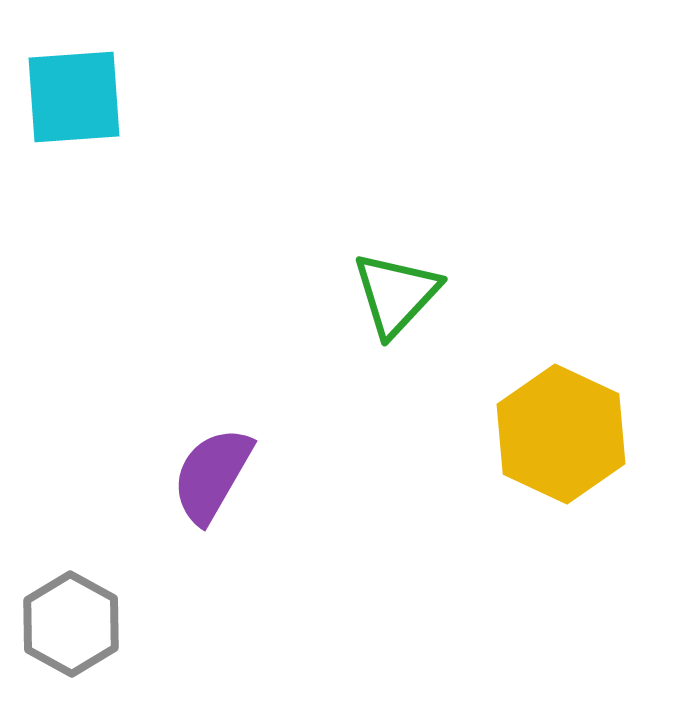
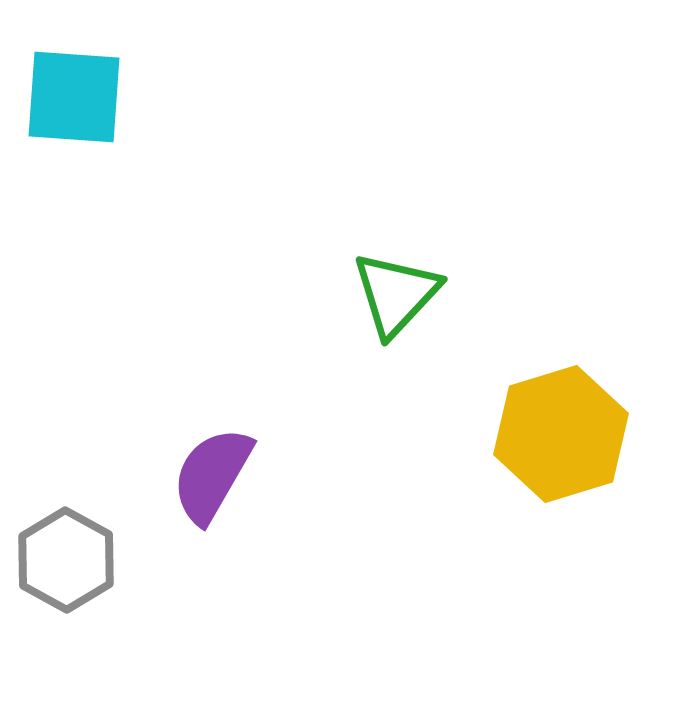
cyan square: rotated 8 degrees clockwise
yellow hexagon: rotated 18 degrees clockwise
gray hexagon: moved 5 px left, 64 px up
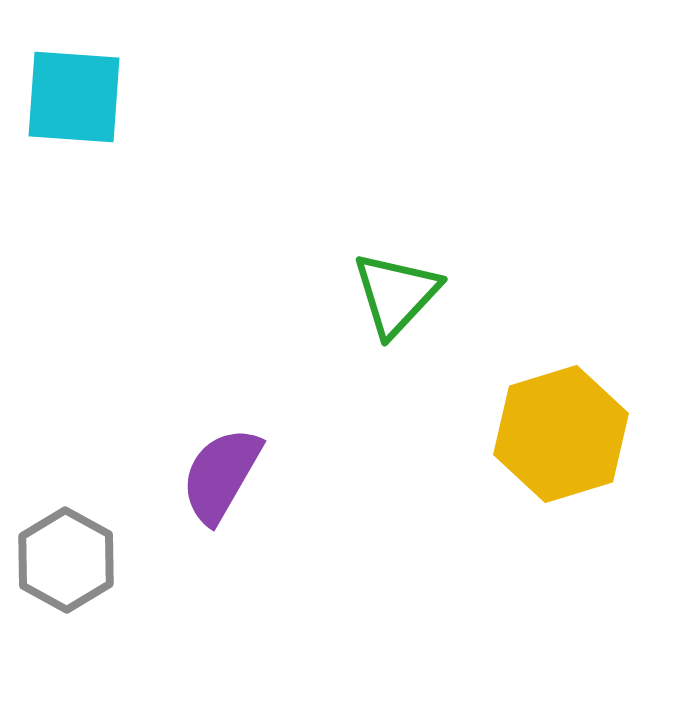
purple semicircle: moved 9 px right
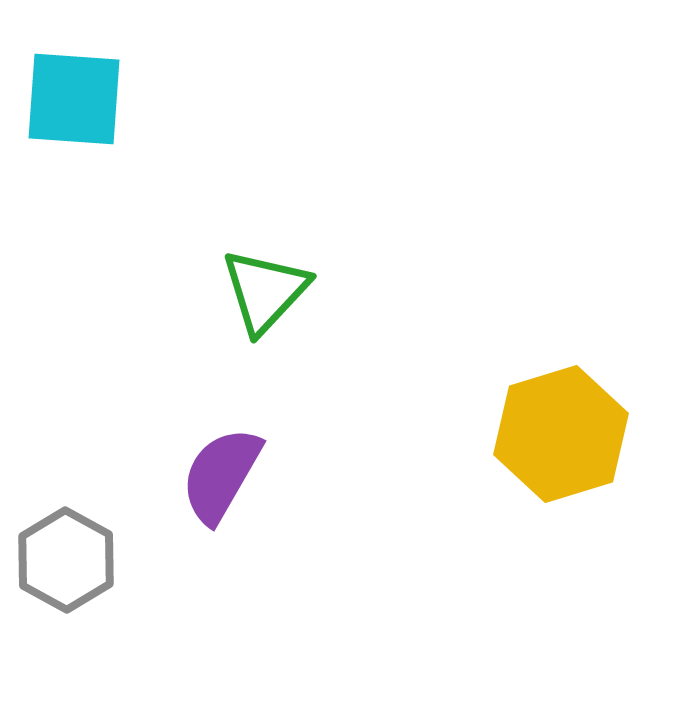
cyan square: moved 2 px down
green triangle: moved 131 px left, 3 px up
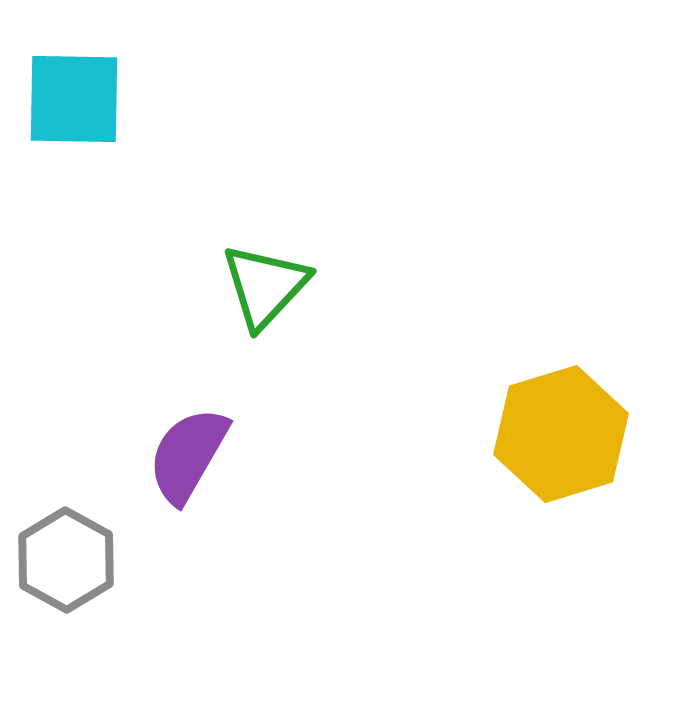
cyan square: rotated 3 degrees counterclockwise
green triangle: moved 5 px up
purple semicircle: moved 33 px left, 20 px up
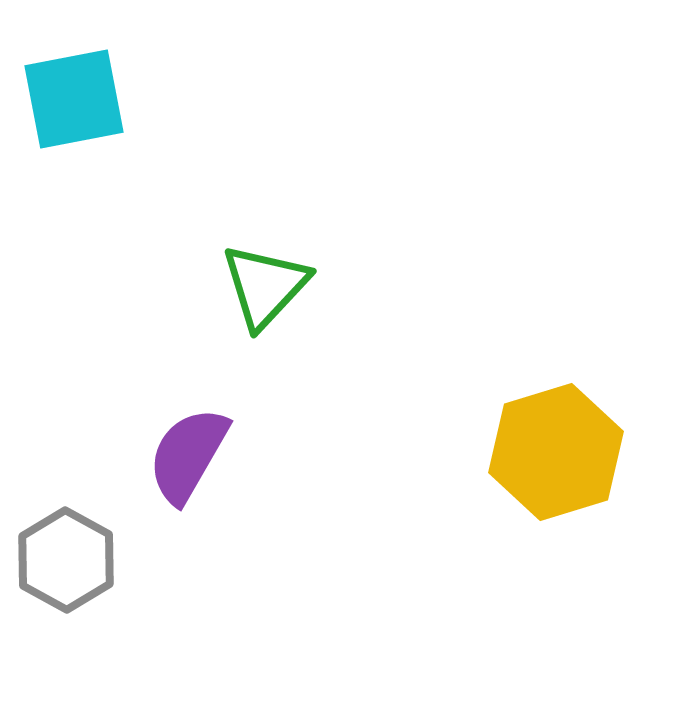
cyan square: rotated 12 degrees counterclockwise
yellow hexagon: moved 5 px left, 18 px down
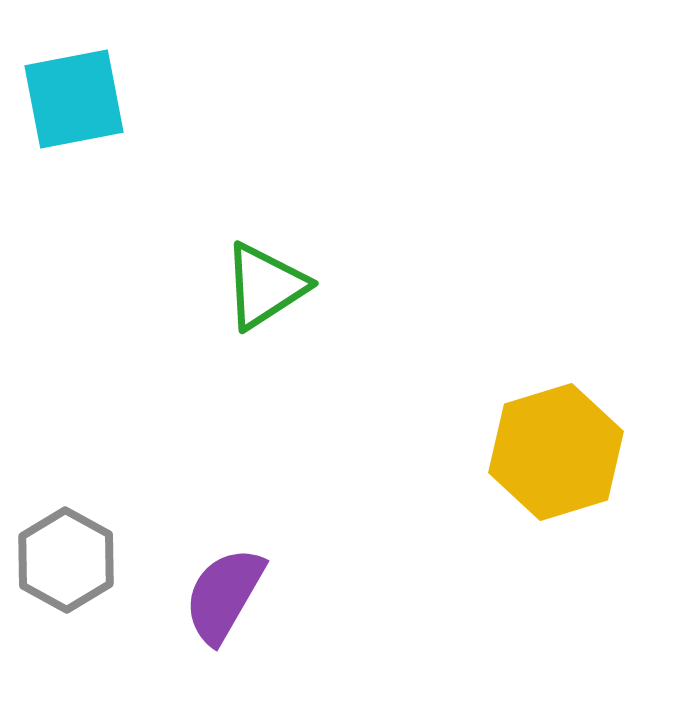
green triangle: rotated 14 degrees clockwise
purple semicircle: moved 36 px right, 140 px down
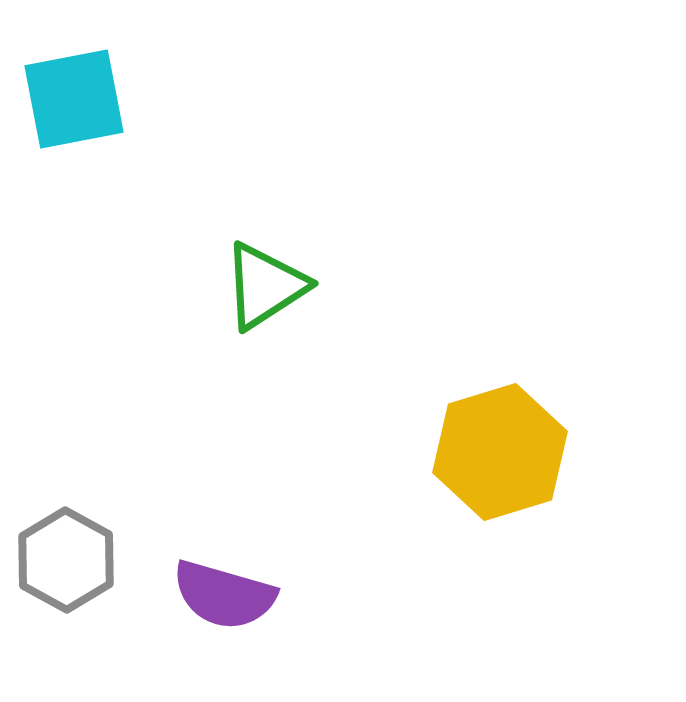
yellow hexagon: moved 56 px left
purple semicircle: rotated 104 degrees counterclockwise
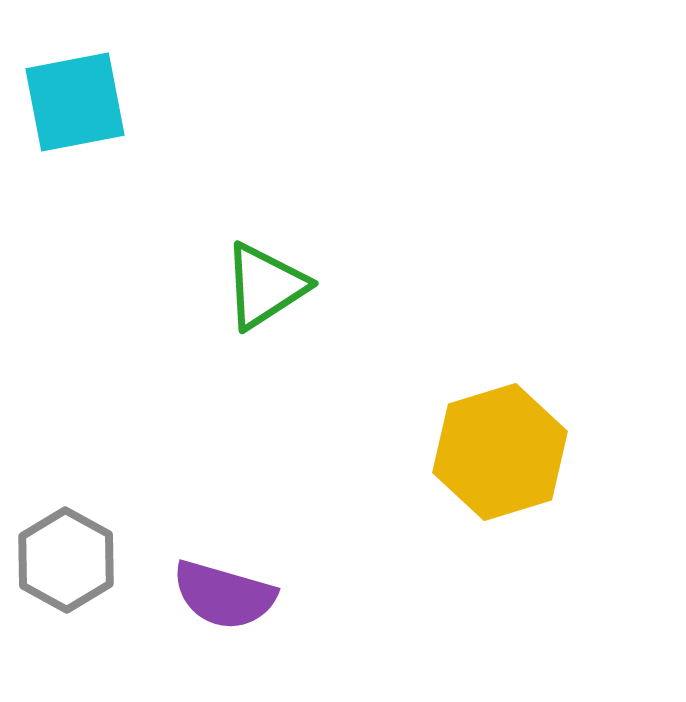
cyan square: moved 1 px right, 3 px down
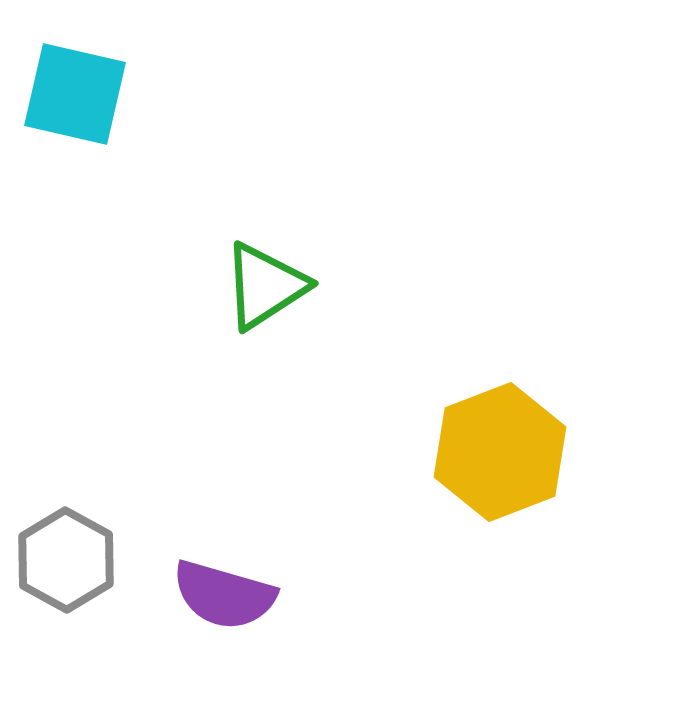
cyan square: moved 8 px up; rotated 24 degrees clockwise
yellow hexagon: rotated 4 degrees counterclockwise
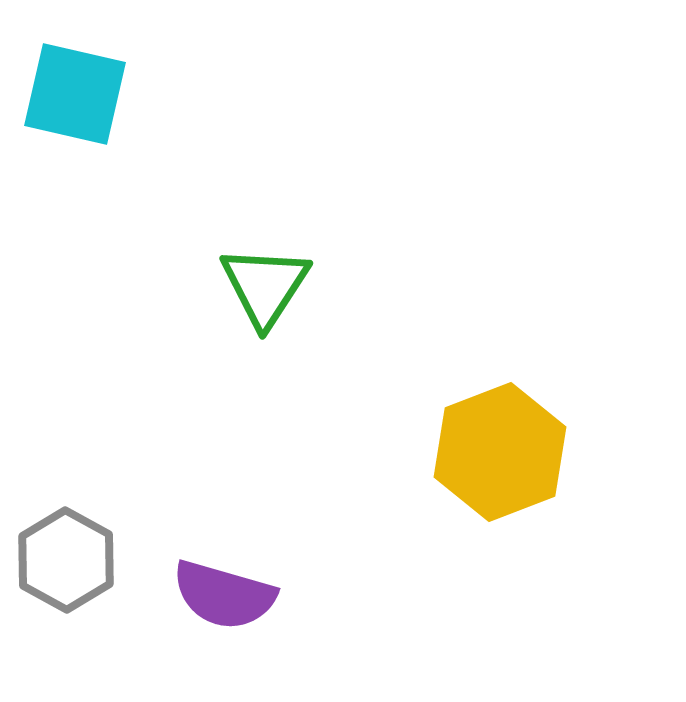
green triangle: rotated 24 degrees counterclockwise
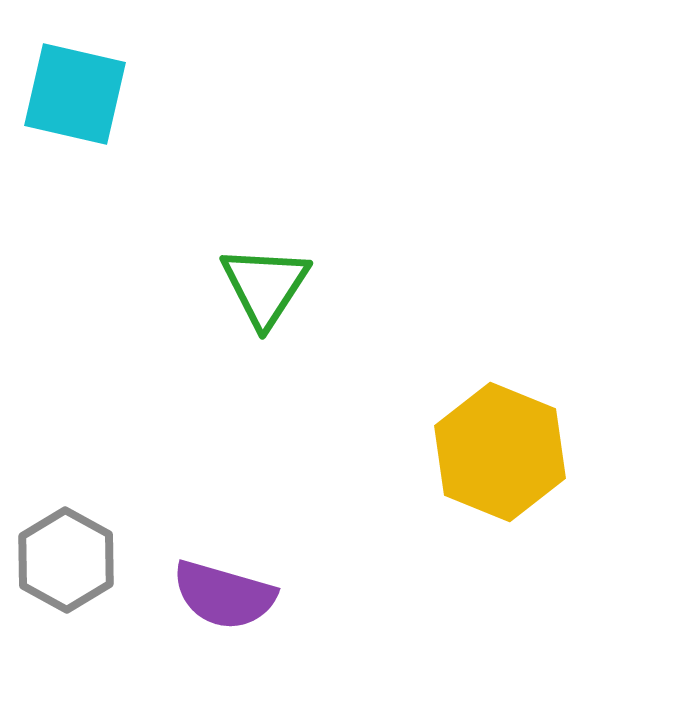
yellow hexagon: rotated 17 degrees counterclockwise
